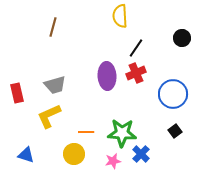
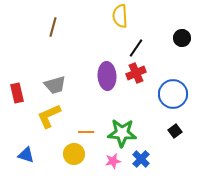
blue cross: moved 5 px down
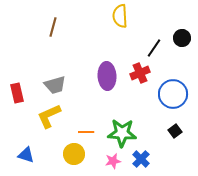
black line: moved 18 px right
red cross: moved 4 px right
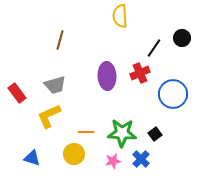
brown line: moved 7 px right, 13 px down
red rectangle: rotated 24 degrees counterclockwise
black square: moved 20 px left, 3 px down
blue triangle: moved 6 px right, 3 px down
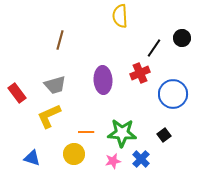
purple ellipse: moved 4 px left, 4 px down
black square: moved 9 px right, 1 px down
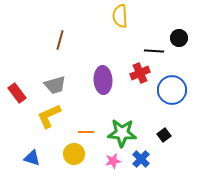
black circle: moved 3 px left
black line: moved 3 px down; rotated 60 degrees clockwise
blue circle: moved 1 px left, 4 px up
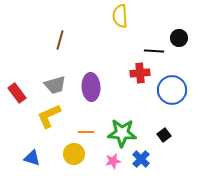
red cross: rotated 18 degrees clockwise
purple ellipse: moved 12 px left, 7 px down
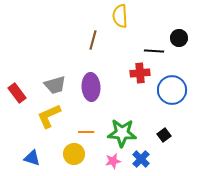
brown line: moved 33 px right
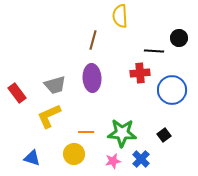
purple ellipse: moved 1 px right, 9 px up
